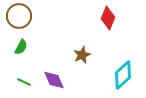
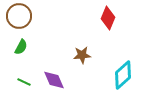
brown star: rotated 18 degrees clockwise
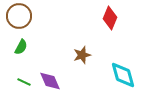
red diamond: moved 2 px right
brown star: rotated 12 degrees counterclockwise
cyan diamond: rotated 64 degrees counterclockwise
purple diamond: moved 4 px left, 1 px down
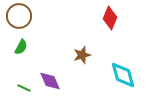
green line: moved 6 px down
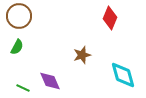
green semicircle: moved 4 px left
green line: moved 1 px left
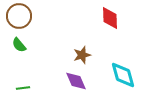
red diamond: rotated 25 degrees counterclockwise
green semicircle: moved 2 px right, 2 px up; rotated 112 degrees clockwise
purple diamond: moved 26 px right
green line: rotated 32 degrees counterclockwise
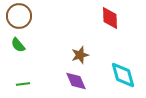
green semicircle: moved 1 px left
brown star: moved 2 px left
green line: moved 4 px up
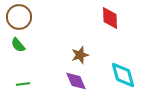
brown circle: moved 1 px down
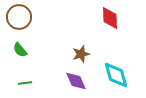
green semicircle: moved 2 px right, 5 px down
brown star: moved 1 px right, 1 px up
cyan diamond: moved 7 px left
green line: moved 2 px right, 1 px up
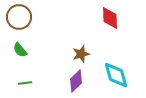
purple diamond: rotated 70 degrees clockwise
